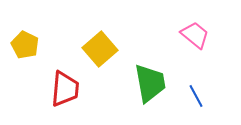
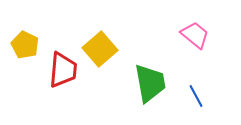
red trapezoid: moved 2 px left, 19 px up
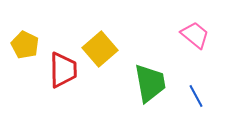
red trapezoid: rotated 6 degrees counterclockwise
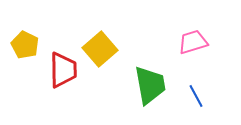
pink trapezoid: moved 2 px left, 7 px down; rotated 56 degrees counterclockwise
green trapezoid: moved 2 px down
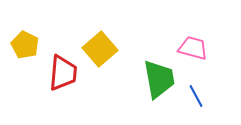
pink trapezoid: moved 6 px down; rotated 32 degrees clockwise
red trapezoid: moved 3 px down; rotated 6 degrees clockwise
green trapezoid: moved 9 px right, 6 px up
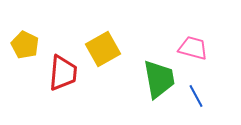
yellow square: moved 3 px right; rotated 12 degrees clockwise
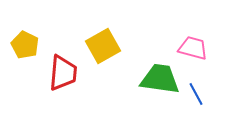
yellow square: moved 3 px up
green trapezoid: moved 1 px right; rotated 72 degrees counterclockwise
blue line: moved 2 px up
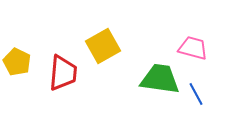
yellow pentagon: moved 8 px left, 17 px down
